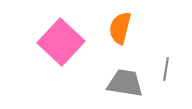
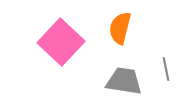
gray line: rotated 20 degrees counterclockwise
gray trapezoid: moved 1 px left, 2 px up
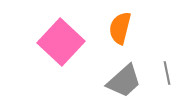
gray line: moved 1 px right, 4 px down
gray trapezoid: rotated 129 degrees clockwise
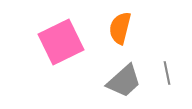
pink square: rotated 21 degrees clockwise
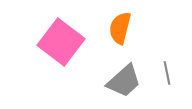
pink square: rotated 27 degrees counterclockwise
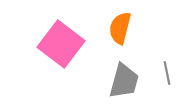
pink square: moved 2 px down
gray trapezoid: rotated 33 degrees counterclockwise
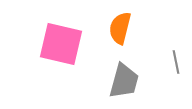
pink square: rotated 24 degrees counterclockwise
gray line: moved 9 px right, 11 px up
